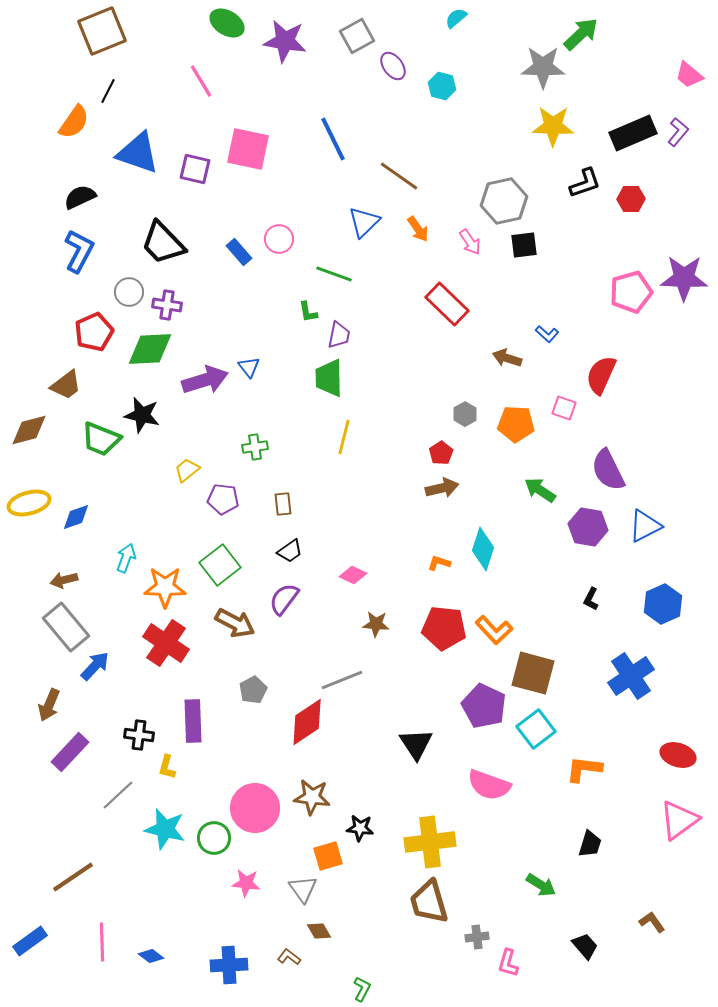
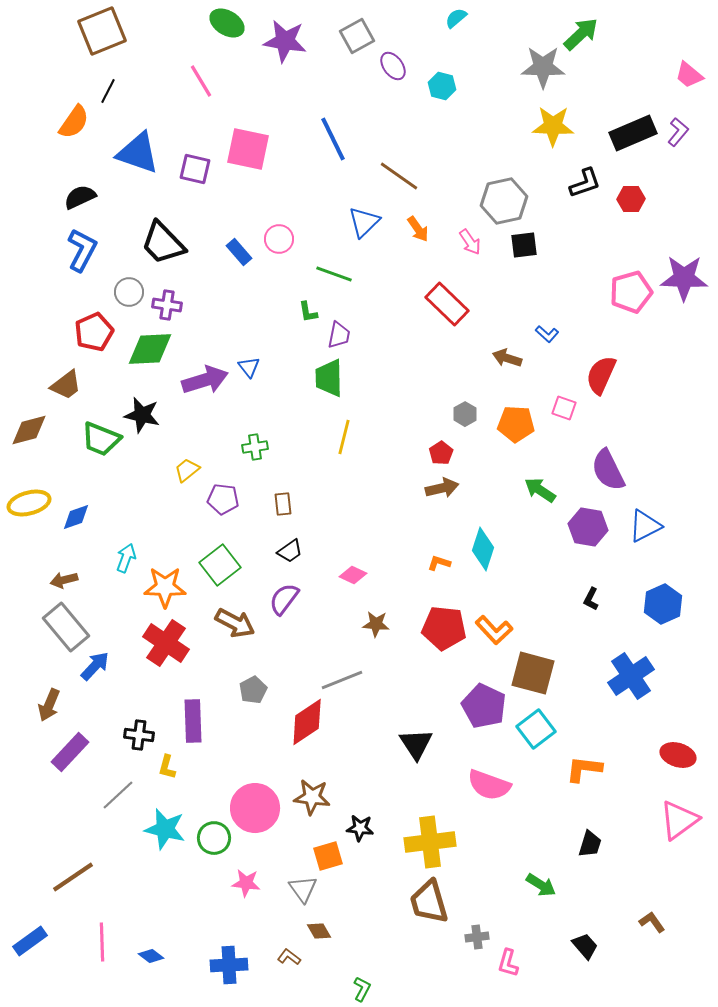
blue L-shape at (79, 251): moved 3 px right, 1 px up
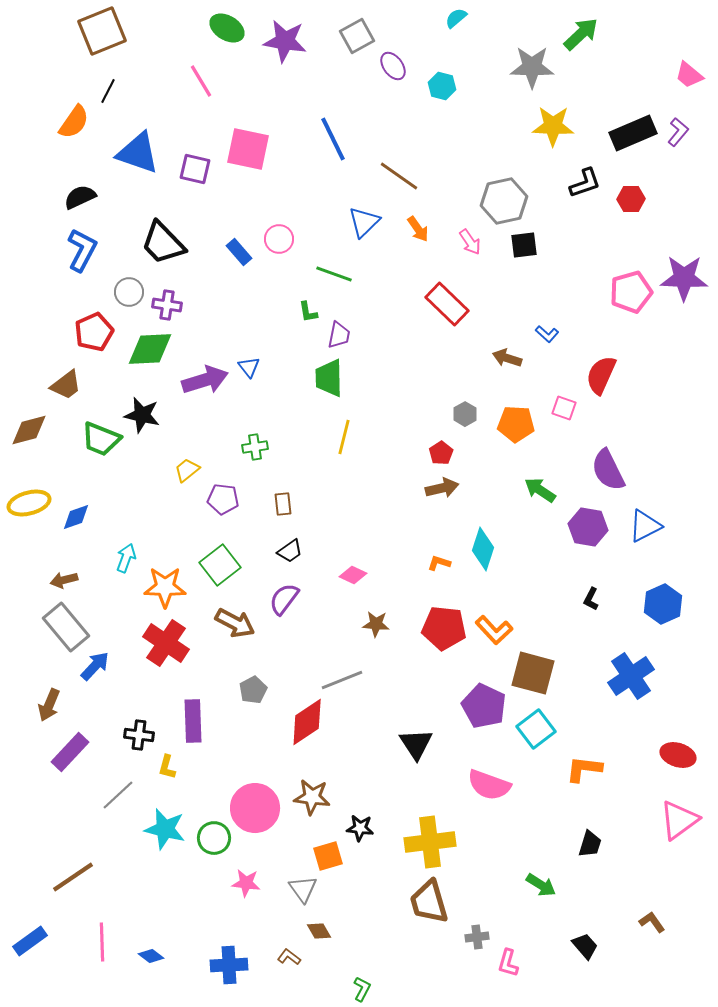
green ellipse at (227, 23): moved 5 px down
gray star at (543, 67): moved 11 px left
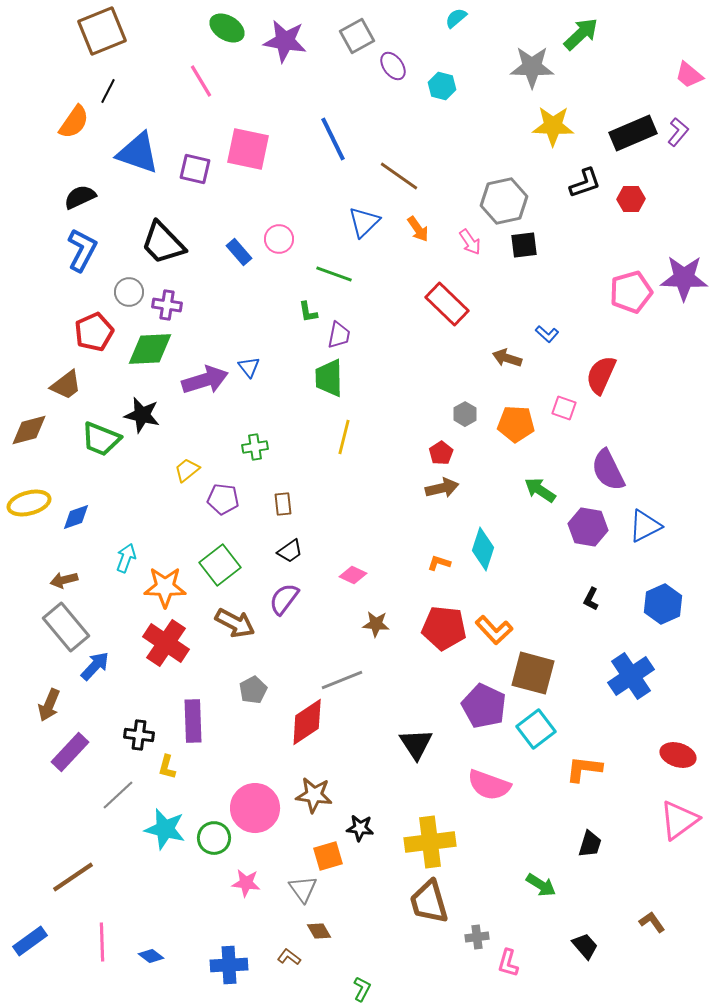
brown star at (312, 797): moved 2 px right, 2 px up
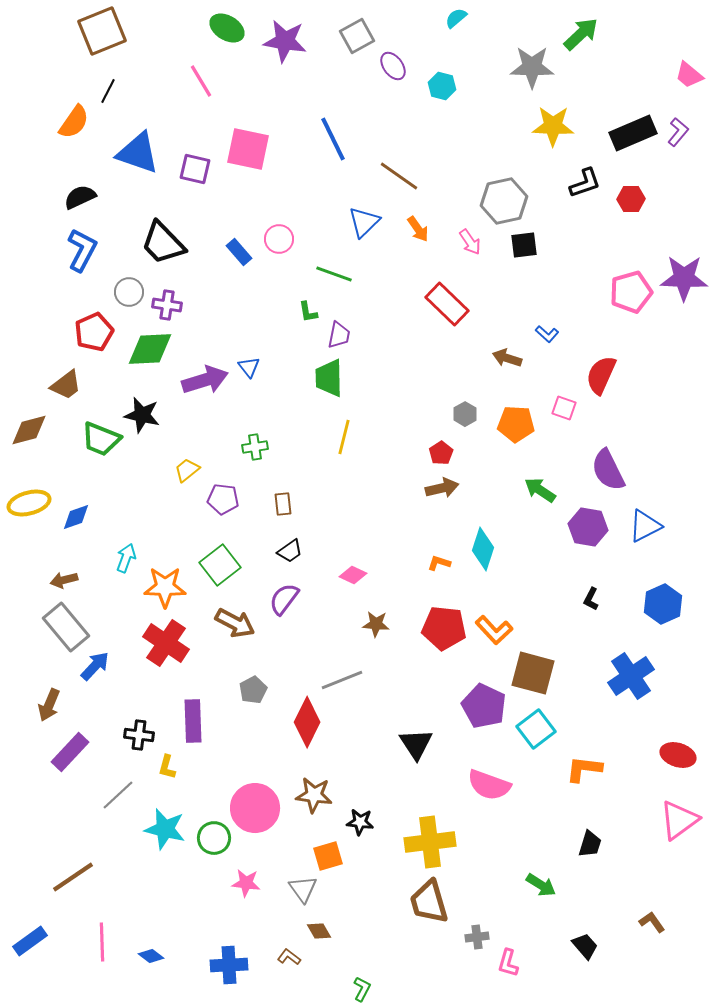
red diamond at (307, 722): rotated 30 degrees counterclockwise
black star at (360, 828): moved 6 px up
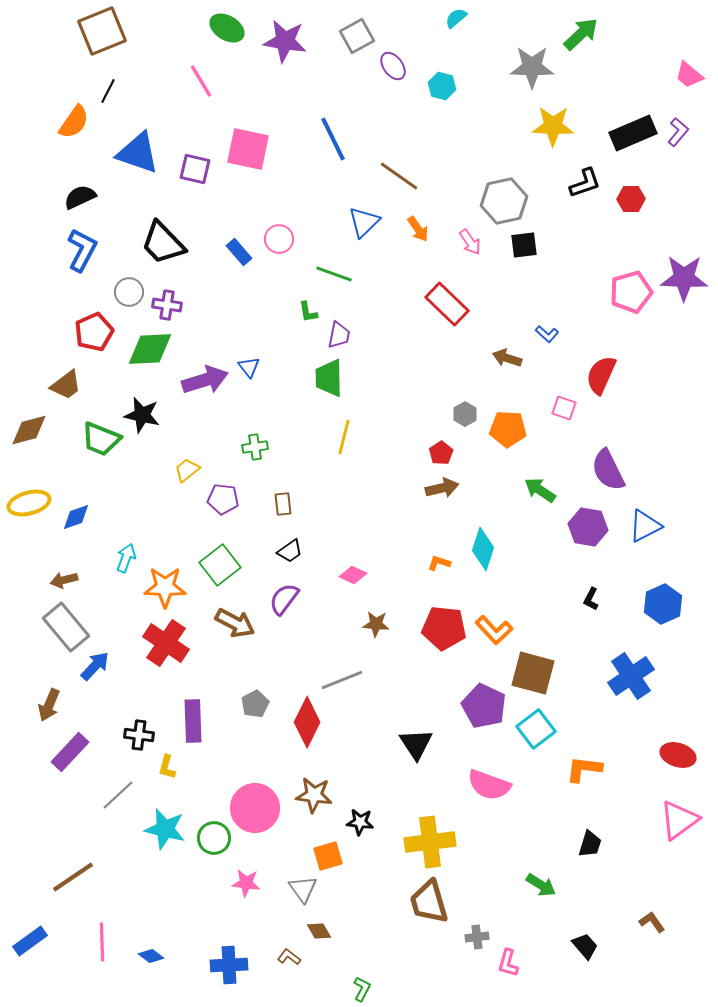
orange pentagon at (516, 424): moved 8 px left, 5 px down
gray pentagon at (253, 690): moved 2 px right, 14 px down
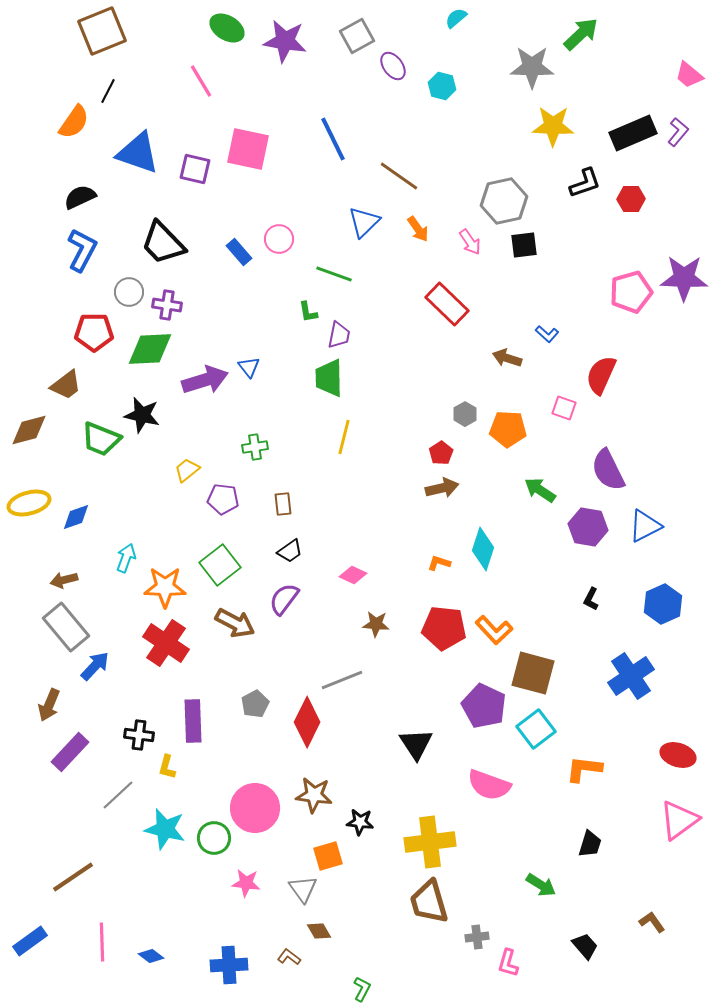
red pentagon at (94, 332): rotated 24 degrees clockwise
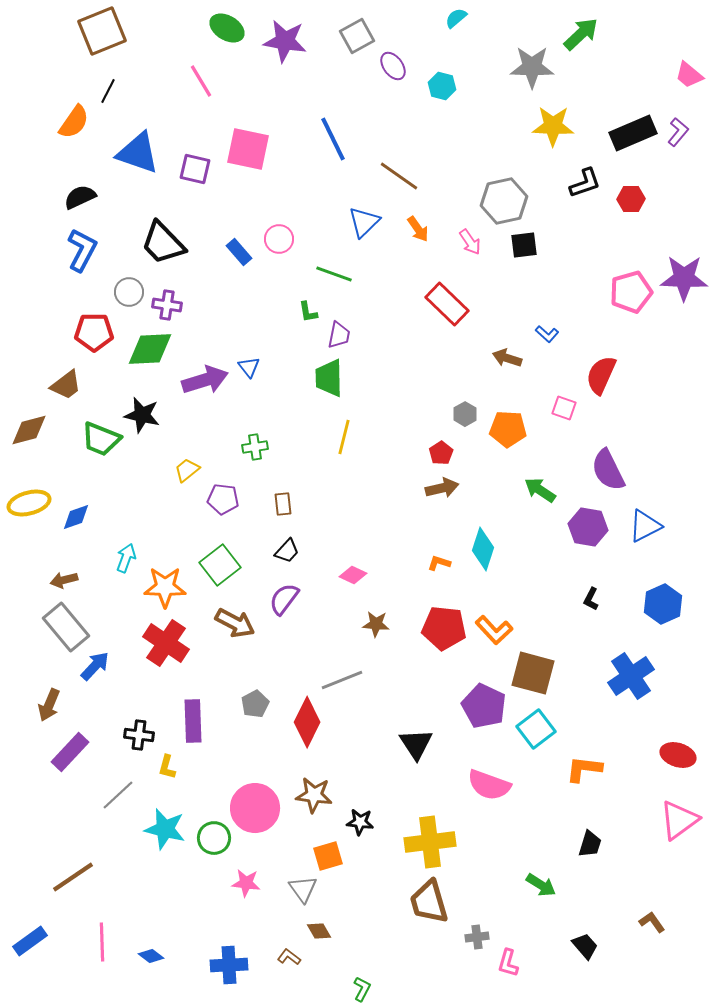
black trapezoid at (290, 551): moved 3 px left; rotated 12 degrees counterclockwise
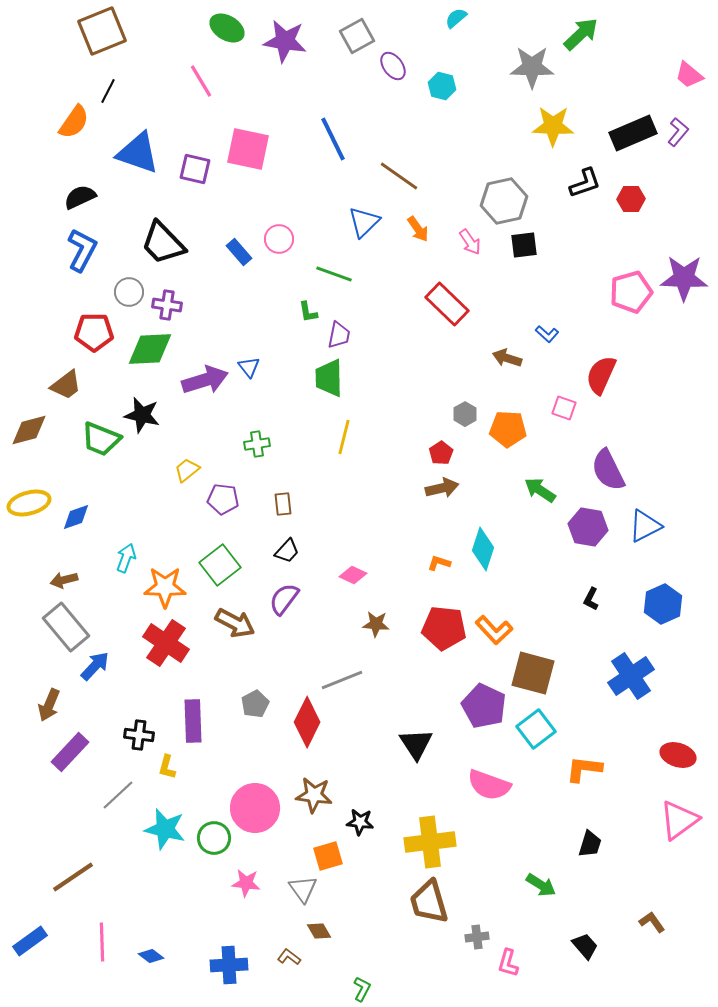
green cross at (255, 447): moved 2 px right, 3 px up
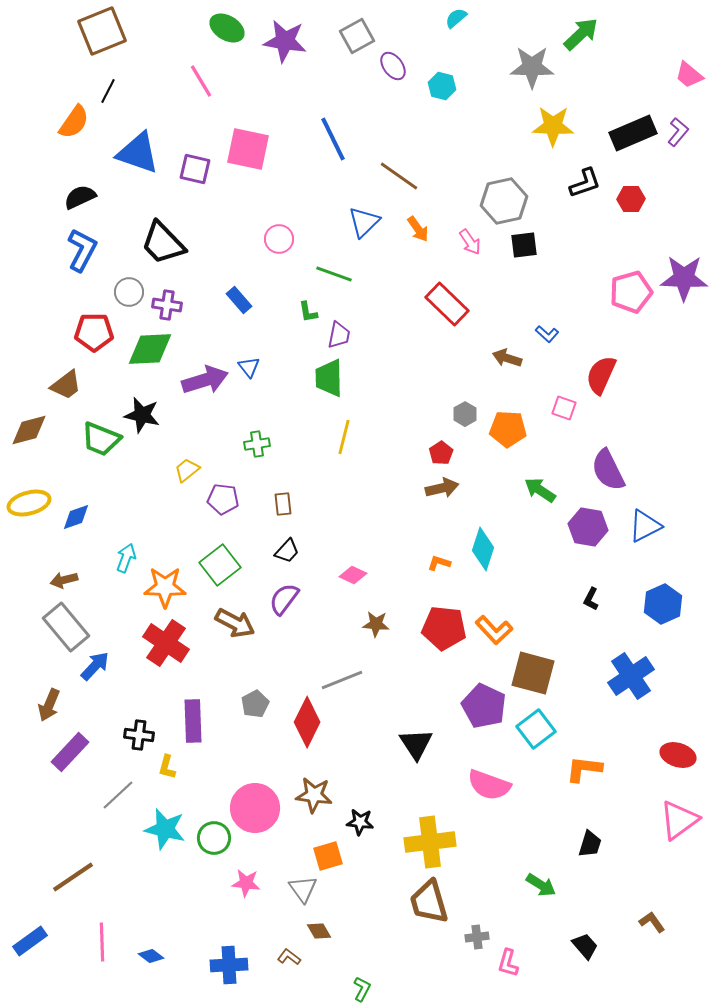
blue rectangle at (239, 252): moved 48 px down
